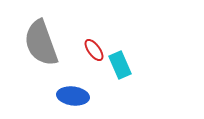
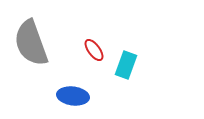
gray semicircle: moved 10 px left
cyan rectangle: moved 6 px right; rotated 44 degrees clockwise
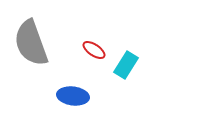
red ellipse: rotated 20 degrees counterclockwise
cyan rectangle: rotated 12 degrees clockwise
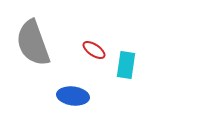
gray semicircle: moved 2 px right
cyan rectangle: rotated 24 degrees counterclockwise
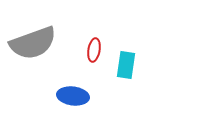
gray semicircle: rotated 90 degrees counterclockwise
red ellipse: rotated 65 degrees clockwise
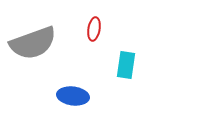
red ellipse: moved 21 px up
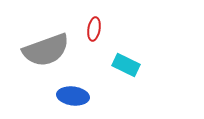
gray semicircle: moved 13 px right, 7 px down
cyan rectangle: rotated 72 degrees counterclockwise
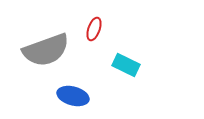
red ellipse: rotated 10 degrees clockwise
blue ellipse: rotated 8 degrees clockwise
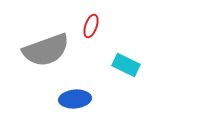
red ellipse: moved 3 px left, 3 px up
blue ellipse: moved 2 px right, 3 px down; rotated 20 degrees counterclockwise
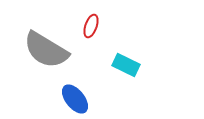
gray semicircle: rotated 51 degrees clockwise
blue ellipse: rotated 56 degrees clockwise
